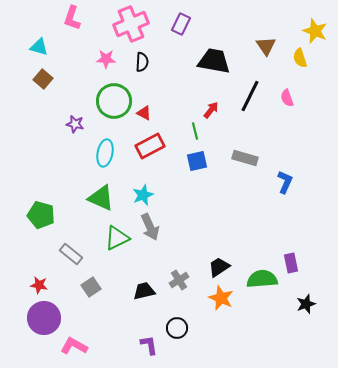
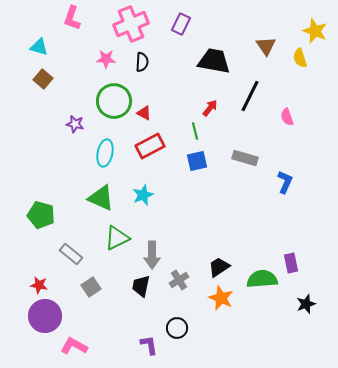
pink semicircle at (287, 98): moved 19 px down
red arrow at (211, 110): moved 1 px left, 2 px up
gray arrow at (150, 227): moved 2 px right, 28 px down; rotated 24 degrees clockwise
black trapezoid at (144, 291): moved 3 px left, 5 px up; rotated 65 degrees counterclockwise
purple circle at (44, 318): moved 1 px right, 2 px up
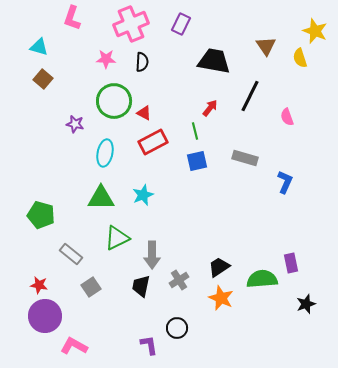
red rectangle at (150, 146): moved 3 px right, 4 px up
green triangle at (101, 198): rotated 24 degrees counterclockwise
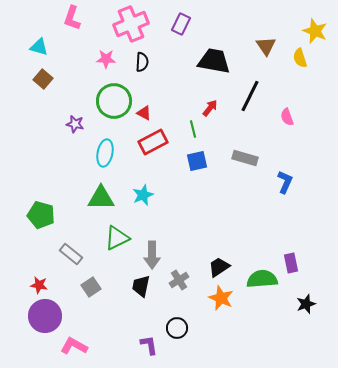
green line at (195, 131): moved 2 px left, 2 px up
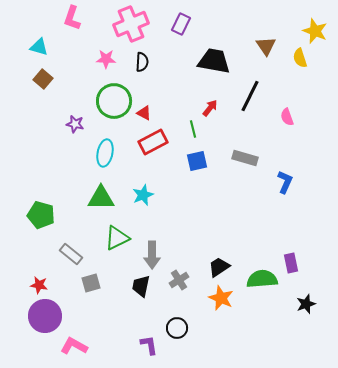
gray square at (91, 287): moved 4 px up; rotated 18 degrees clockwise
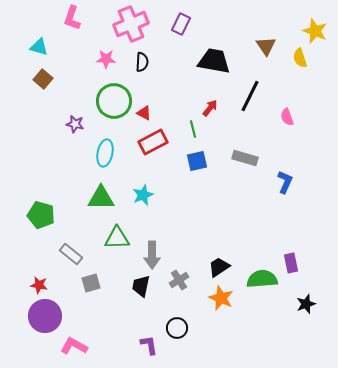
green triangle at (117, 238): rotated 24 degrees clockwise
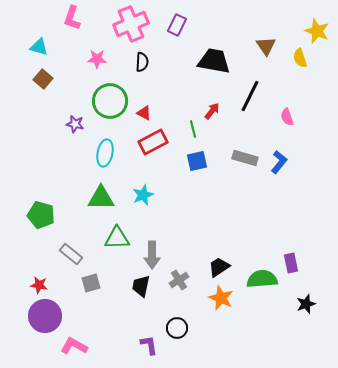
purple rectangle at (181, 24): moved 4 px left, 1 px down
yellow star at (315, 31): moved 2 px right
pink star at (106, 59): moved 9 px left
green circle at (114, 101): moved 4 px left
red arrow at (210, 108): moved 2 px right, 3 px down
blue L-shape at (285, 182): moved 6 px left, 20 px up; rotated 15 degrees clockwise
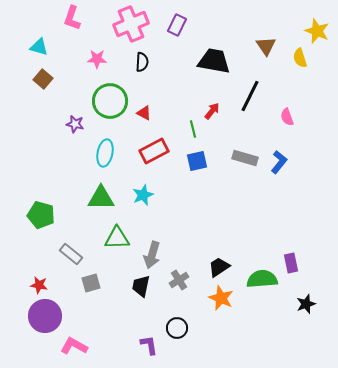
red rectangle at (153, 142): moved 1 px right, 9 px down
gray arrow at (152, 255): rotated 16 degrees clockwise
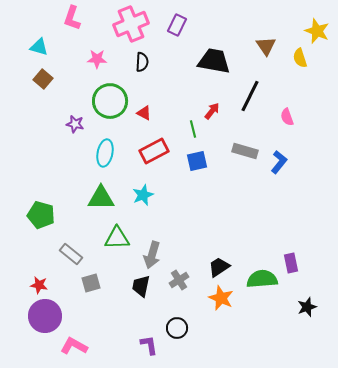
gray rectangle at (245, 158): moved 7 px up
black star at (306, 304): moved 1 px right, 3 px down
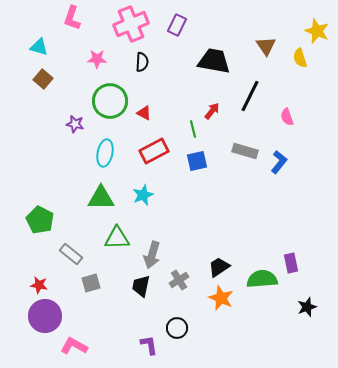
green pentagon at (41, 215): moved 1 px left, 5 px down; rotated 12 degrees clockwise
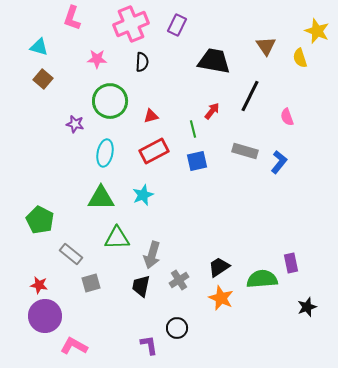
red triangle at (144, 113): moved 7 px right, 3 px down; rotated 42 degrees counterclockwise
